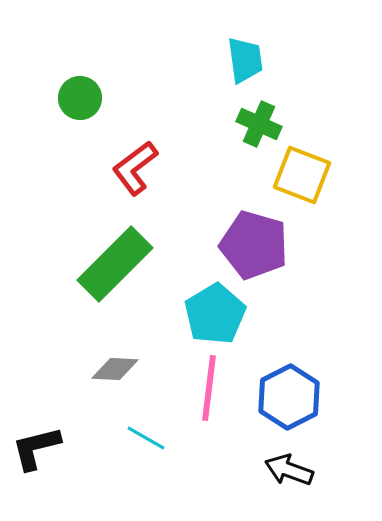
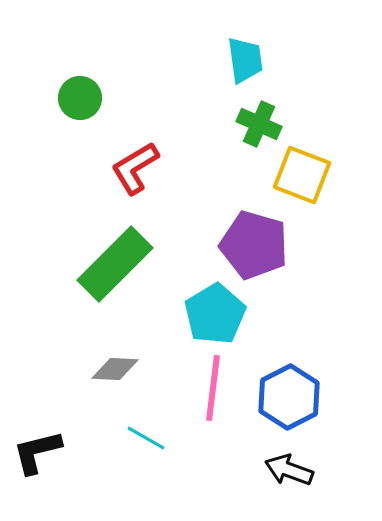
red L-shape: rotated 6 degrees clockwise
pink line: moved 4 px right
black L-shape: moved 1 px right, 4 px down
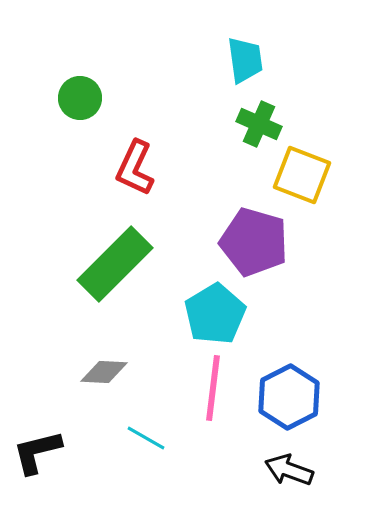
red L-shape: rotated 34 degrees counterclockwise
purple pentagon: moved 3 px up
gray diamond: moved 11 px left, 3 px down
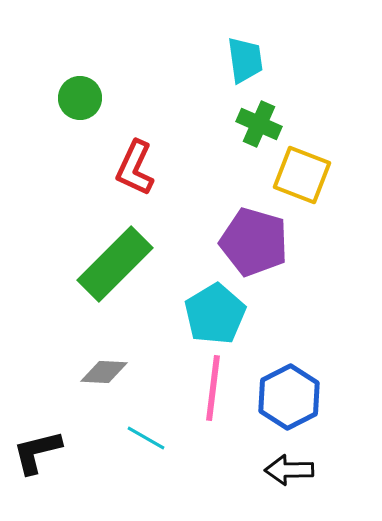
black arrow: rotated 21 degrees counterclockwise
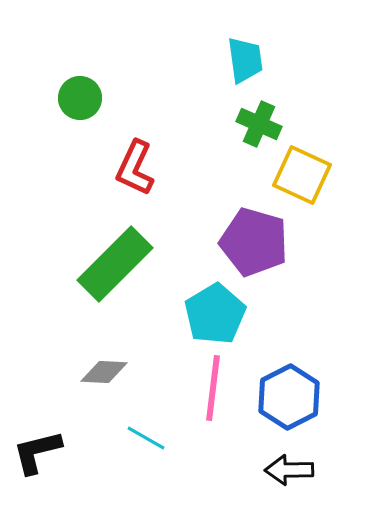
yellow square: rotated 4 degrees clockwise
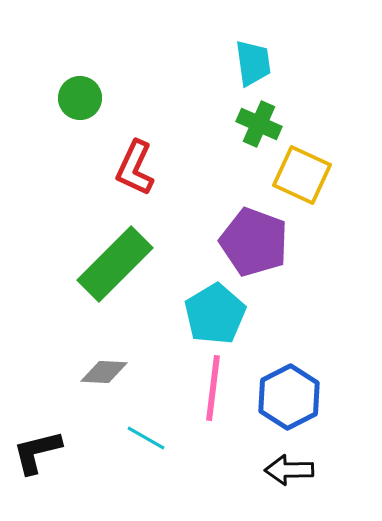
cyan trapezoid: moved 8 px right, 3 px down
purple pentagon: rotated 4 degrees clockwise
